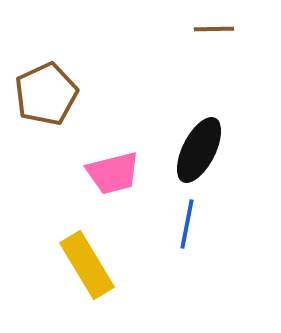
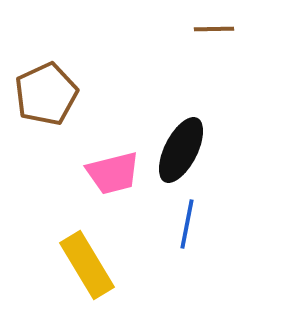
black ellipse: moved 18 px left
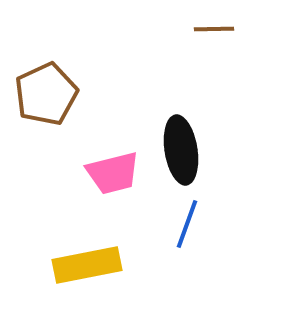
black ellipse: rotated 36 degrees counterclockwise
blue line: rotated 9 degrees clockwise
yellow rectangle: rotated 70 degrees counterclockwise
